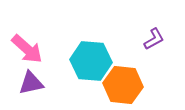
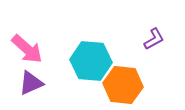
purple triangle: rotated 12 degrees counterclockwise
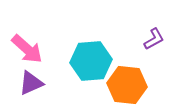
cyan hexagon: rotated 9 degrees counterclockwise
orange hexagon: moved 4 px right
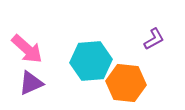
orange hexagon: moved 1 px left, 2 px up
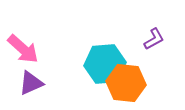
pink arrow: moved 4 px left
cyan hexagon: moved 14 px right, 3 px down
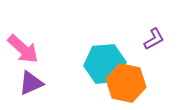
orange hexagon: rotated 6 degrees clockwise
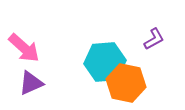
pink arrow: moved 1 px right, 1 px up
cyan hexagon: moved 2 px up
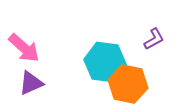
cyan hexagon: rotated 12 degrees clockwise
orange hexagon: moved 2 px right, 1 px down
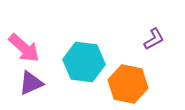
cyan hexagon: moved 21 px left
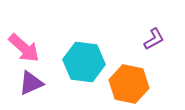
orange hexagon: moved 1 px right
